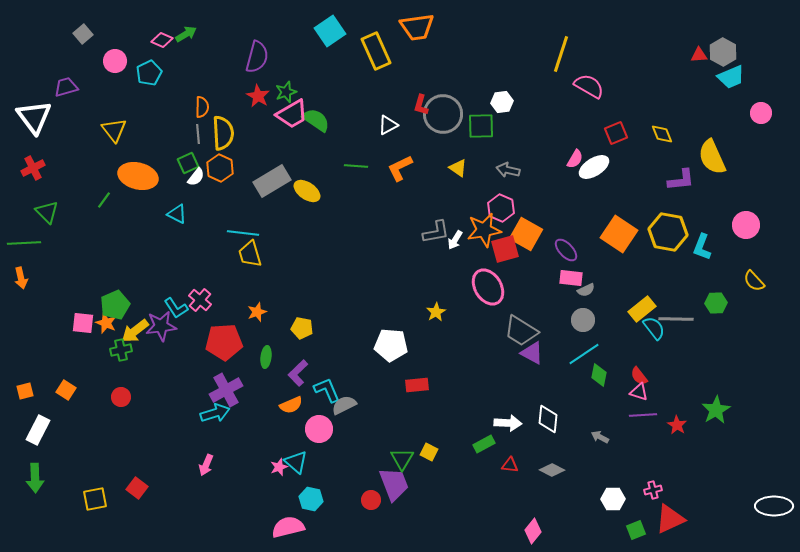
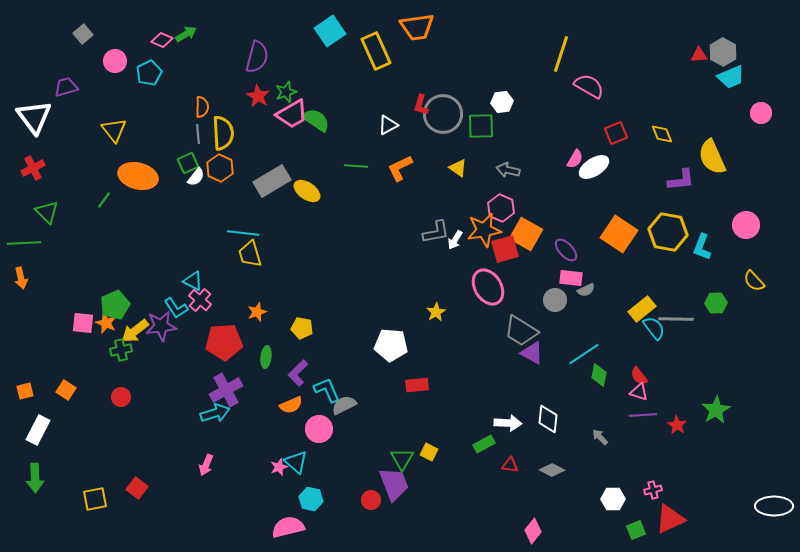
cyan triangle at (177, 214): moved 16 px right, 67 px down
gray circle at (583, 320): moved 28 px left, 20 px up
gray arrow at (600, 437): rotated 18 degrees clockwise
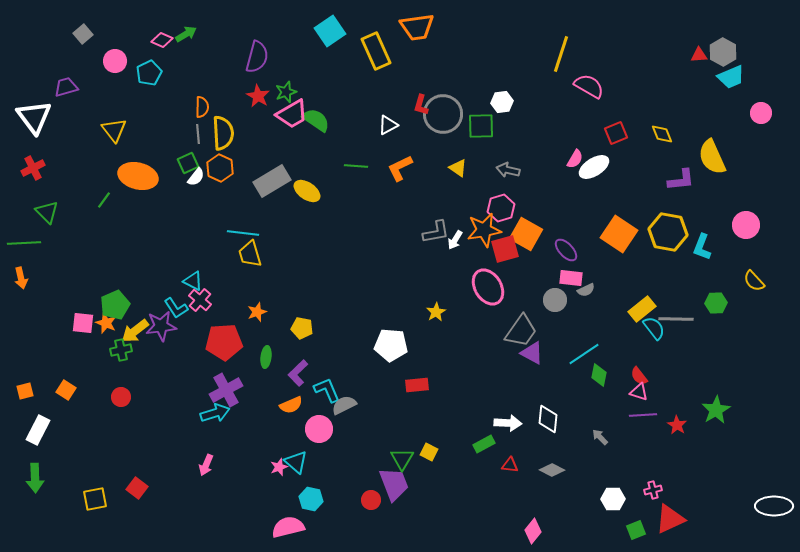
pink hexagon at (501, 208): rotated 20 degrees clockwise
gray trapezoid at (521, 331): rotated 87 degrees counterclockwise
